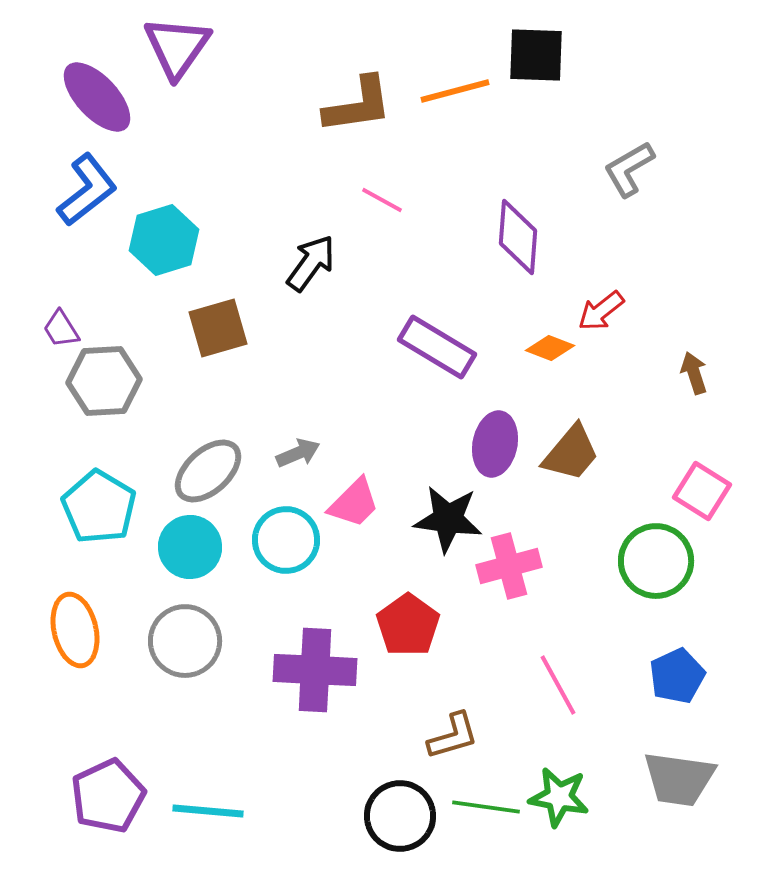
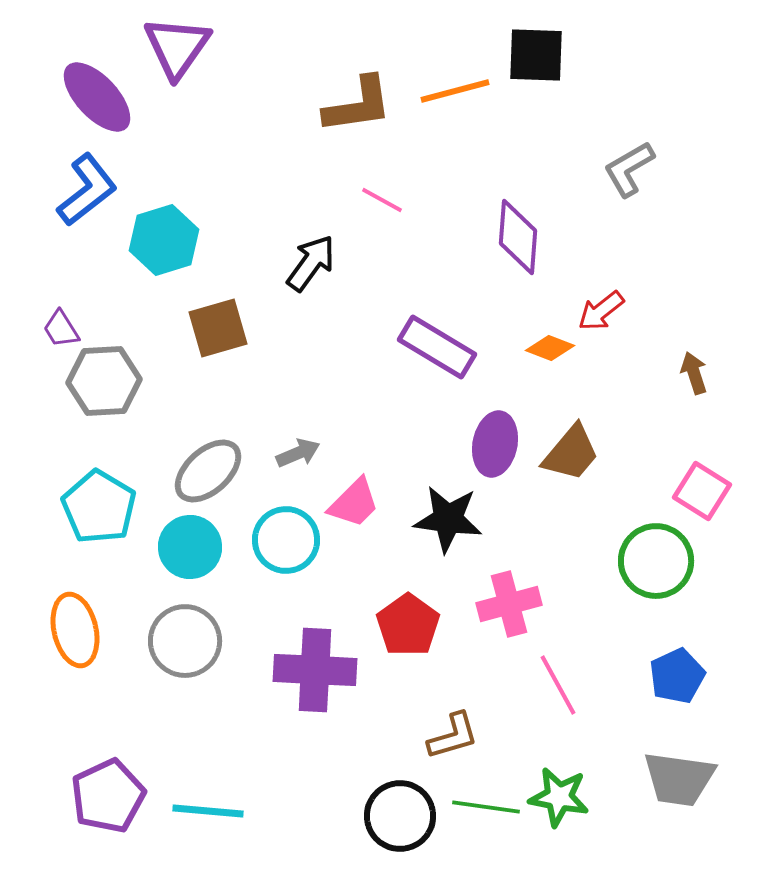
pink cross at (509, 566): moved 38 px down
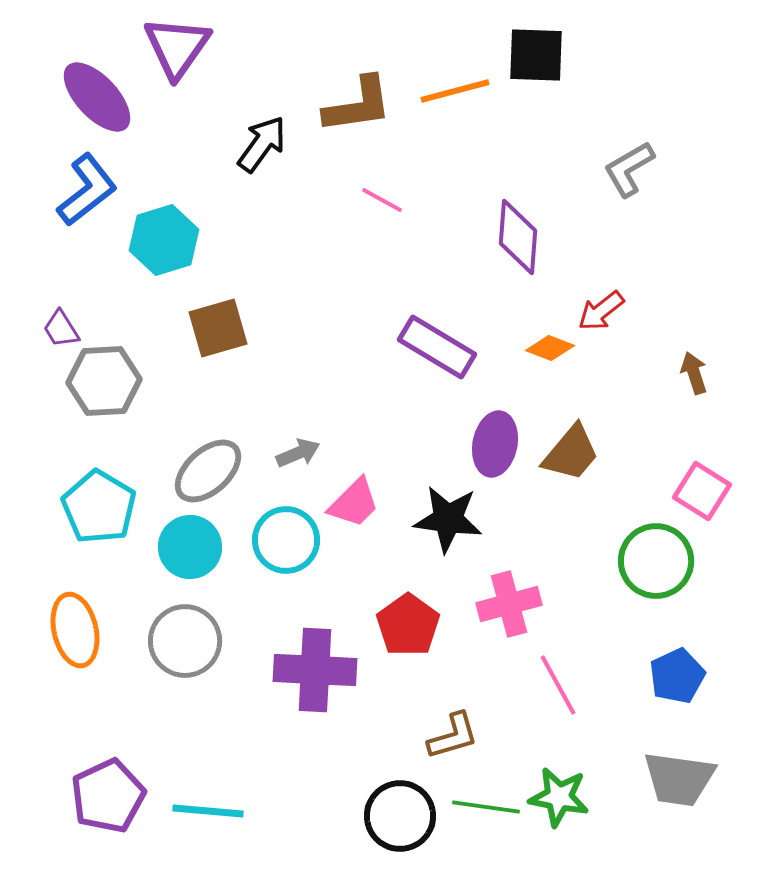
black arrow at (311, 263): moved 49 px left, 119 px up
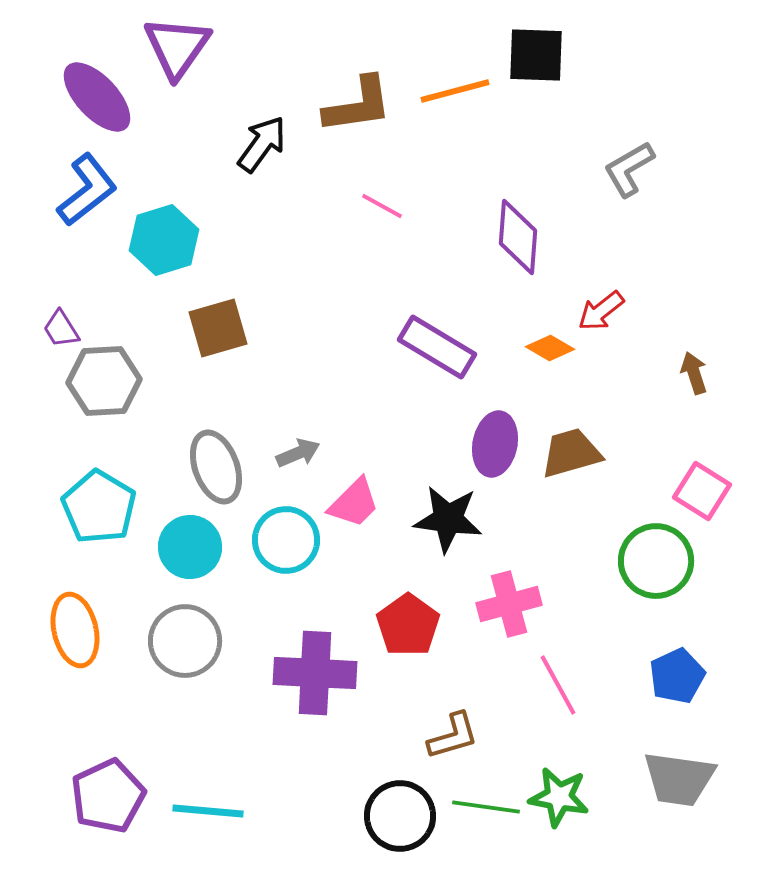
pink line at (382, 200): moved 6 px down
orange diamond at (550, 348): rotated 9 degrees clockwise
brown trapezoid at (571, 453): rotated 146 degrees counterclockwise
gray ellipse at (208, 471): moved 8 px right, 4 px up; rotated 68 degrees counterclockwise
purple cross at (315, 670): moved 3 px down
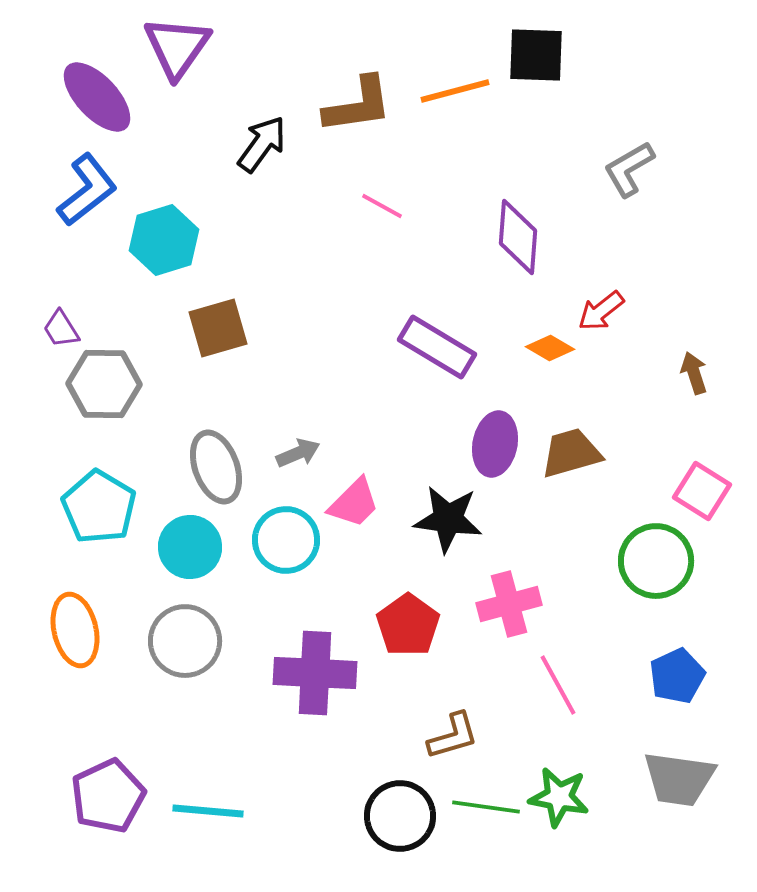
gray hexagon at (104, 381): moved 3 px down; rotated 4 degrees clockwise
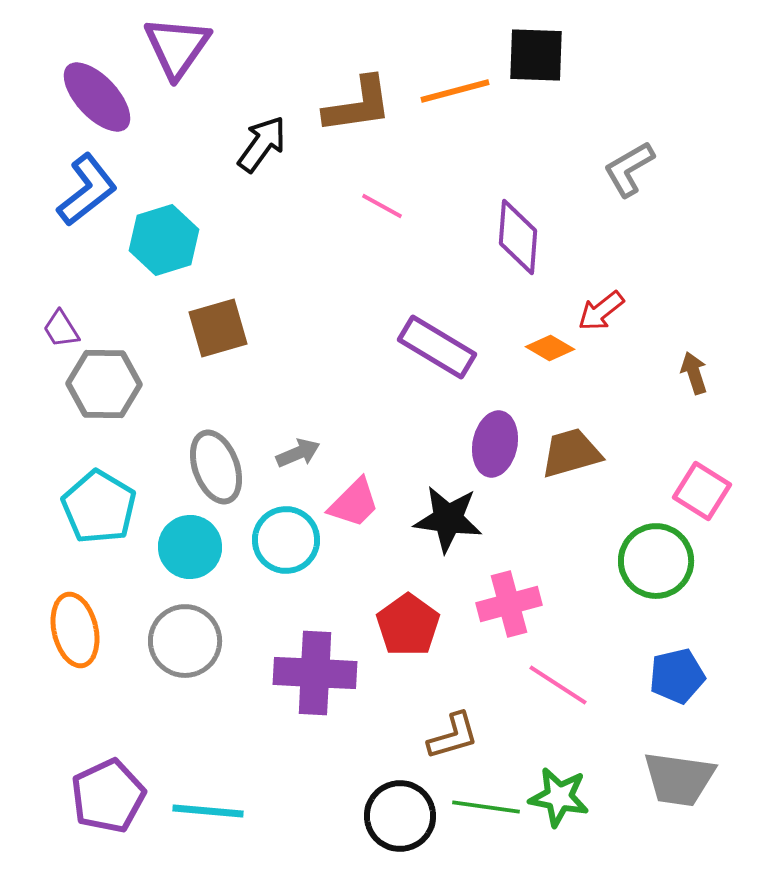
blue pentagon at (677, 676): rotated 12 degrees clockwise
pink line at (558, 685): rotated 28 degrees counterclockwise
